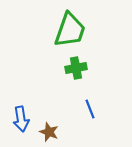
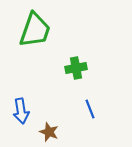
green trapezoid: moved 35 px left
blue arrow: moved 8 px up
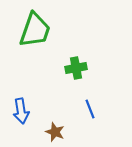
brown star: moved 6 px right
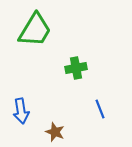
green trapezoid: rotated 12 degrees clockwise
blue line: moved 10 px right
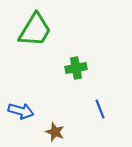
blue arrow: rotated 65 degrees counterclockwise
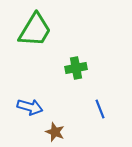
blue arrow: moved 9 px right, 4 px up
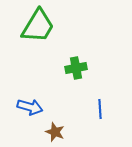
green trapezoid: moved 3 px right, 4 px up
blue line: rotated 18 degrees clockwise
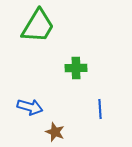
green cross: rotated 10 degrees clockwise
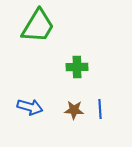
green cross: moved 1 px right, 1 px up
brown star: moved 19 px right, 22 px up; rotated 18 degrees counterclockwise
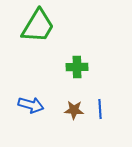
blue arrow: moved 1 px right, 2 px up
